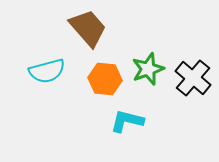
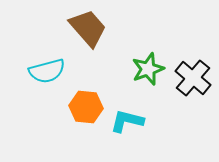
orange hexagon: moved 19 px left, 28 px down
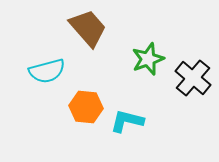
green star: moved 10 px up
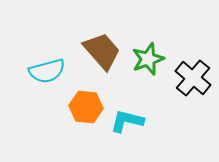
brown trapezoid: moved 14 px right, 23 px down
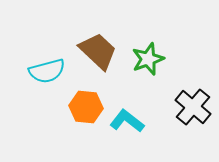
brown trapezoid: moved 4 px left; rotated 6 degrees counterclockwise
black cross: moved 29 px down
cyan L-shape: rotated 24 degrees clockwise
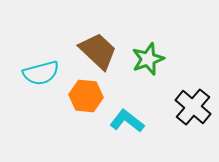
cyan semicircle: moved 6 px left, 2 px down
orange hexagon: moved 11 px up
